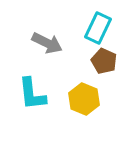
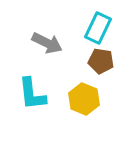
brown pentagon: moved 3 px left; rotated 15 degrees counterclockwise
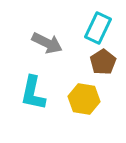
brown pentagon: moved 2 px right, 1 px down; rotated 30 degrees clockwise
cyan L-shape: moved 1 px right, 1 px up; rotated 18 degrees clockwise
yellow hexagon: rotated 12 degrees counterclockwise
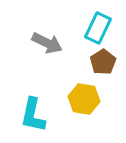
cyan L-shape: moved 22 px down
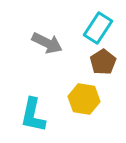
cyan rectangle: rotated 8 degrees clockwise
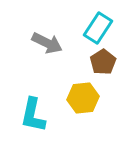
yellow hexagon: moved 1 px left, 1 px up; rotated 16 degrees counterclockwise
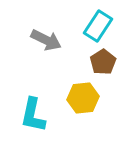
cyan rectangle: moved 2 px up
gray arrow: moved 1 px left, 3 px up
